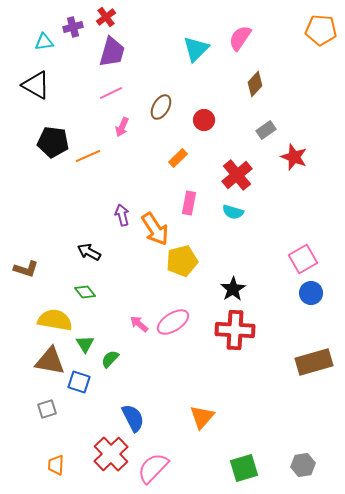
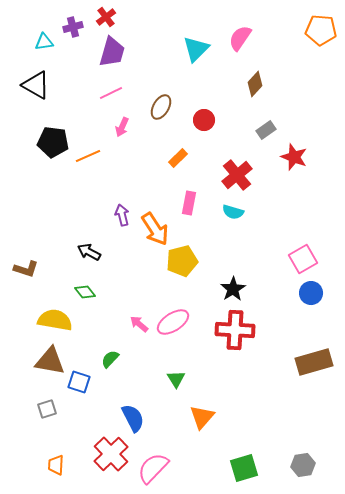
green triangle at (85, 344): moved 91 px right, 35 px down
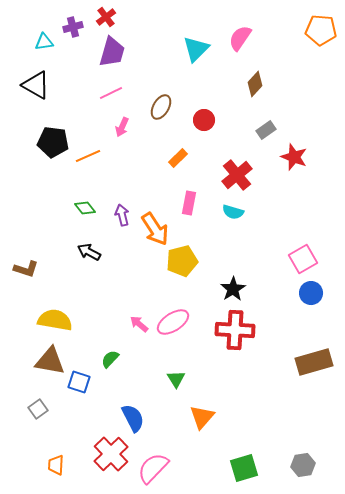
green diamond at (85, 292): moved 84 px up
gray square at (47, 409): moved 9 px left; rotated 18 degrees counterclockwise
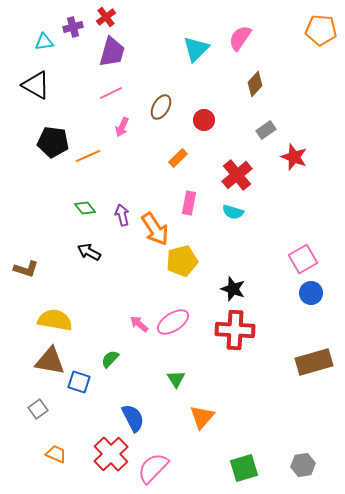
black star at (233, 289): rotated 20 degrees counterclockwise
orange trapezoid at (56, 465): moved 11 px up; rotated 110 degrees clockwise
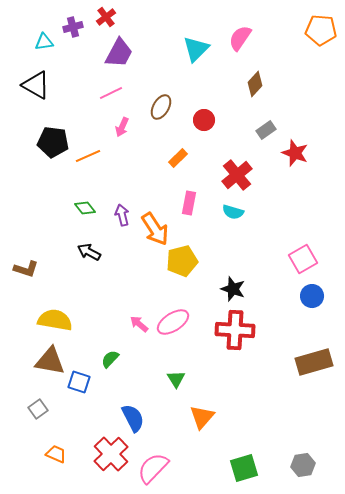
purple trapezoid at (112, 52): moved 7 px right, 1 px down; rotated 12 degrees clockwise
red star at (294, 157): moved 1 px right, 4 px up
blue circle at (311, 293): moved 1 px right, 3 px down
